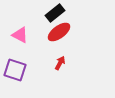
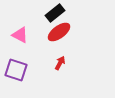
purple square: moved 1 px right
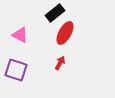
red ellipse: moved 6 px right, 1 px down; rotated 25 degrees counterclockwise
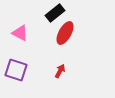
pink triangle: moved 2 px up
red arrow: moved 8 px down
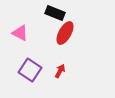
black rectangle: rotated 60 degrees clockwise
purple square: moved 14 px right; rotated 15 degrees clockwise
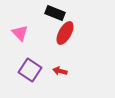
pink triangle: rotated 18 degrees clockwise
red arrow: rotated 104 degrees counterclockwise
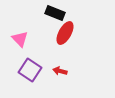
pink triangle: moved 6 px down
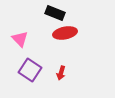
red ellipse: rotated 50 degrees clockwise
red arrow: moved 1 px right, 2 px down; rotated 88 degrees counterclockwise
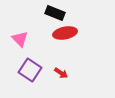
red arrow: rotated 72 degrees counterclockwise
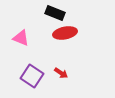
pink triangle: moved 1 px right, 1 px up; rotated 24 degrees counterclockwise
purple square: moved 2 px right, 6 px down
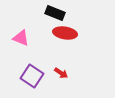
red ellipse: rotated 20 degrees clockwise
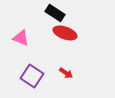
black rectangle: rotated 12 degrees clockwise
red ellipse: rotated 10 degrees clockwise
red arrow: moved 5 px right
